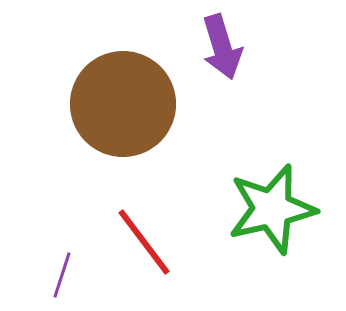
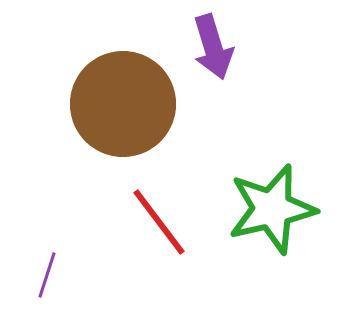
purple arrow: moved 9 px left
red line: moved 15 px right, 20 px up
purple line: moved 15 px left
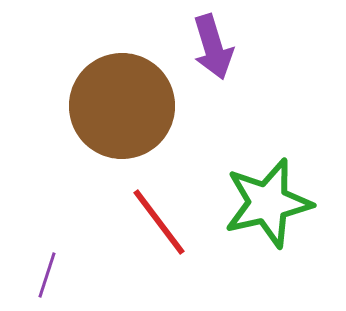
brown circle: moved 1 px left, 2 px down
green star: moved 4 px left, 6 px up
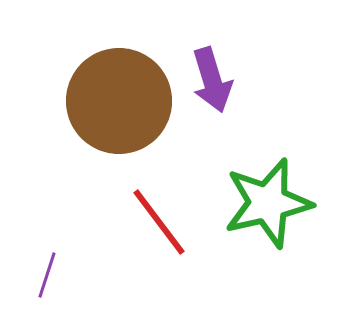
purple arrow: moved 1 px left, 33 px down
brown circle: moved 3 px left, 5 px up
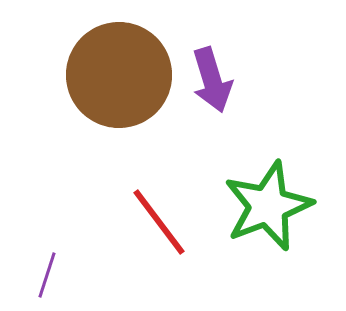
brown circle: moved 26 px up
green star: moved 3 px down; rotated 8 degrees counterclockwise
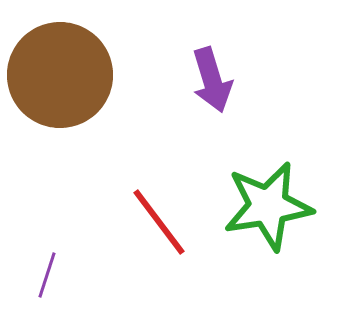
brown circle: moved 59 px left
green star: rotated 12 degrees clockwise
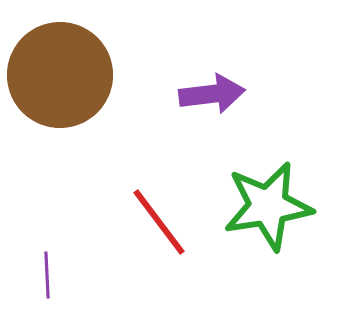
purple arrow: moved 14 px down; rotated 80 degrees counterclockwise
purple line: rotated 21 degrees counterclockwise
